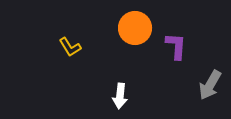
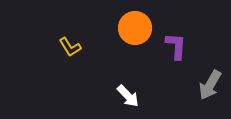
white arrow: moved 8 px right; rotated 50 degrees counterclockwise
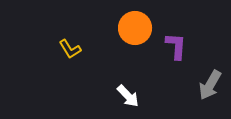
yellow L-shape: moved 2 px down
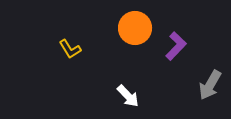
purple L-shape: rotated 40 degrees clockwise
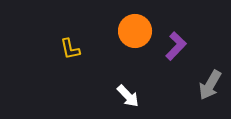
orange circle: moved 3 px down
yellow L-shape: rotated 20 degrees clockwise
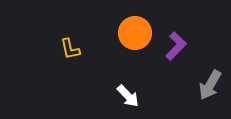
orange circle: moved 2 px down
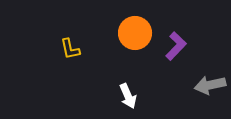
gray arrow: rotated 48 degrees clockwise
white arrow: rotated 20 degrees clockwise
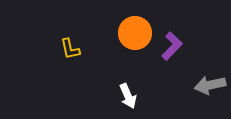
purple L-shape: moved 4 px left
